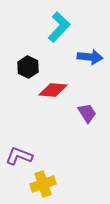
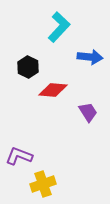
purple trapezoid: moved 1 px right, 1 px up
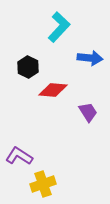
blue arrow: moved 1 px down
purple L-shape: rotated 12 degrees clockwise
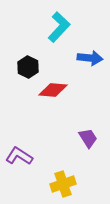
purple trapezoid: moved 26 px down
yellow cross: moved 20 px right
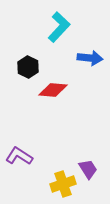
purple trapezoid: moved 31 px down
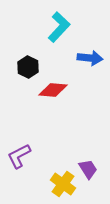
purple L-shape: rotated 60 degrees counterclockwise
yellow cross: rotated 35 degrees counterclockwise
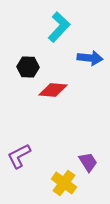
black hexagon: rotated 25 degrees counterclockwise
purple trapezoid: moved 7 px up
yellow cross: moved 1 px right, 1 px up
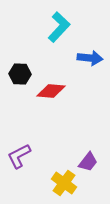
black hexagon: moved 8 px left, 7 px down
red diamond: moved 2 px left, 1 px down
purple trapezoid: rotated 70 degrees clockwise
